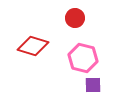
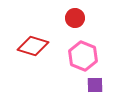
pink hexagon: moved 2 px up; rotated 8 degrees clockwise
purple square: moved 2 px right
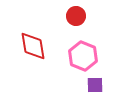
red circle: moved 1 px right, 2 px up
red diamond: rotated 64 degrees clockwise
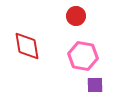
red diamond: moved 6 px left
pink hexagon: rotated 12 degrees counterclockwise
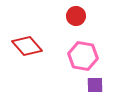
red diamond: rotated 32 degrees counterclockwise
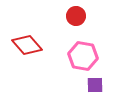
red diamond: moved 1 px up
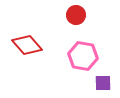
red circle: moved 1 px up
purple square: moved 8 px right, 2 px up
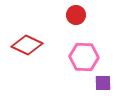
red diamond: rotated 24 degrees counterclockwise
pink hexagon: moved 1 px right, 1 px down; rotated 8 degrees counterclockwise
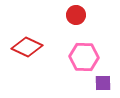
red diamond: moved 2 px down
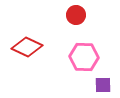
purple square: moved 2 px down
